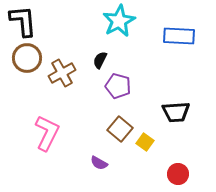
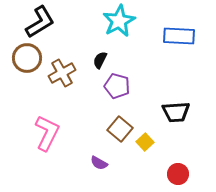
black L-shape: moved 17 px right, 1 px down; rotated 64 degrees clockwise
purple pentagon: moved 1 px left
yellow square: rotated 12 degrees clockwise
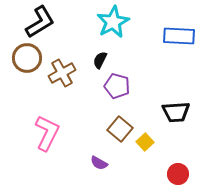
cyan star: moved 6 px left, 1 px down
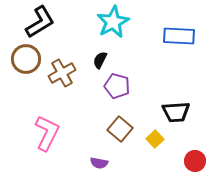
brown circle: moved 1 px left, 1 px down
yellow square: moved 10 px right, 3 px up
purple semicircle: rotated 18 degrees counterclockwise
red circle: moved 17 px right, 13 px up
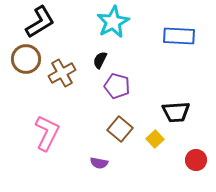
red circle: moved 1 px right, 1 px up
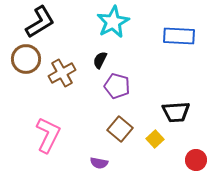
pink L-shape: moved 1 px right, 2 px down
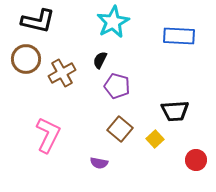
black L-shape: moved 2 px left, 1 px up; rotated 44 degrees clockwise
black trapezoid: moved 1 px left, 1 px up
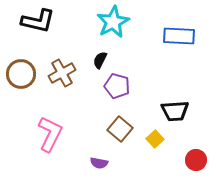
brown circle: moved 5 px left, 15 px down
pink L-shape: moved 2 px right, 1 px up
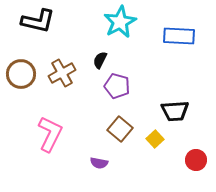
cyan star: moved 7 px right
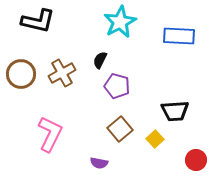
brown square: rotated 10 degrees clockwise
